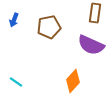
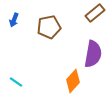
brown rectangle: rotated 42 degrees clockwise
purple semicircle: moved 2 px right, 9 px down; rotated 104 degrees counterclockwise
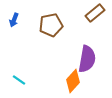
brown pentagon: moved 2 px right, 2 px up
purple semicircle: moved 6 px left, 5 px down
cyan line: moved 3 px right, 2 px up
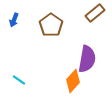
brown pentagon: rotated 25 degrees counterclockwise
